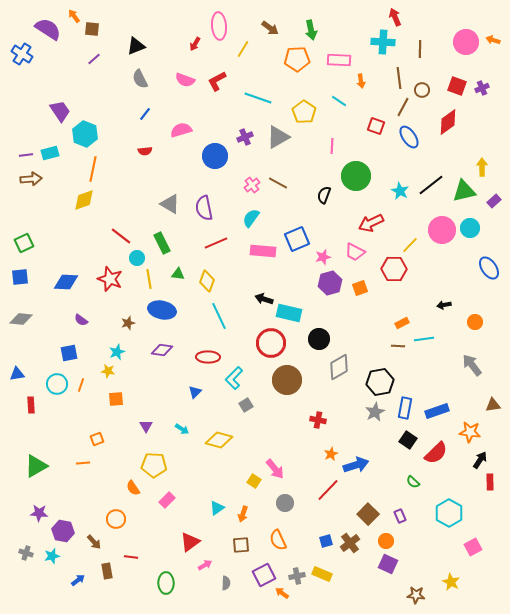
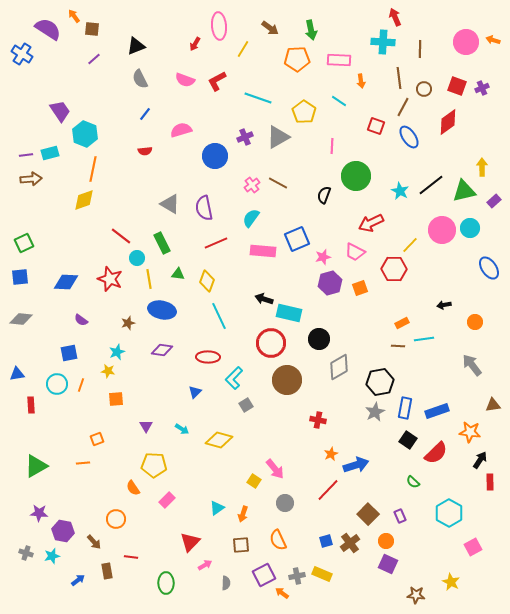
brown circle at (422, 90): moved 2 px right, 1 px up
red triangle at (190, 542): rotated 10 degrees counterclockwise
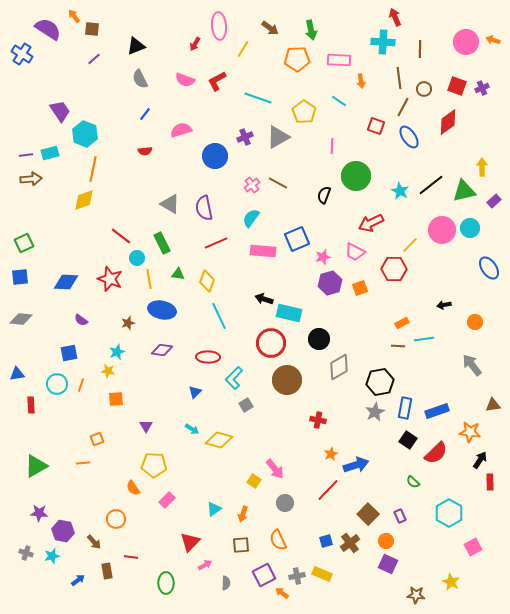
cyan arrow at (182, 429): moved 10 px right
cyan triangle at (217, 508): moved 3 px left, 1 px down
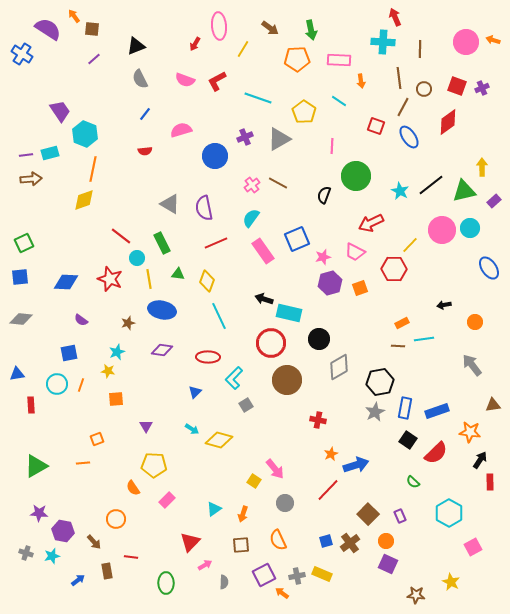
gray triangle at (278, 137): moved 1 px right, 2 px down
pink rectangle at (263, 251): rotated 50 degrees clockwise
gray semicircle at (226, 583): moved 2 px left, 1 px up
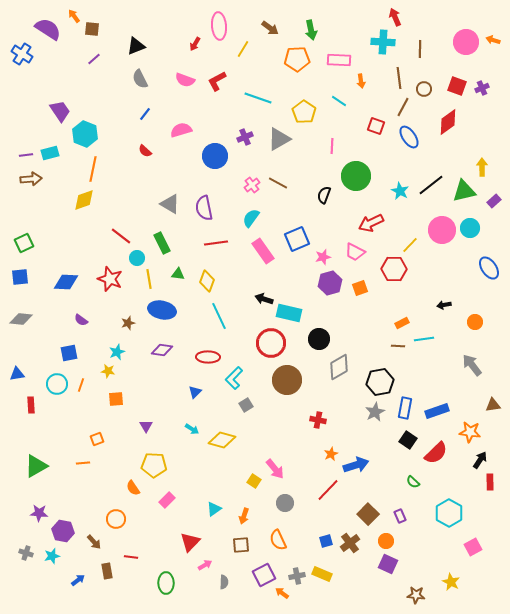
red semicircle at (145, 151): rotated 48 degrees clockwise
red line at (216, 243): rotated 15 degrees clockwise
yellow diamond at (219, 440): moved 3 px right
orange arrow at (243, 514): moved 1 px right, 2 px down
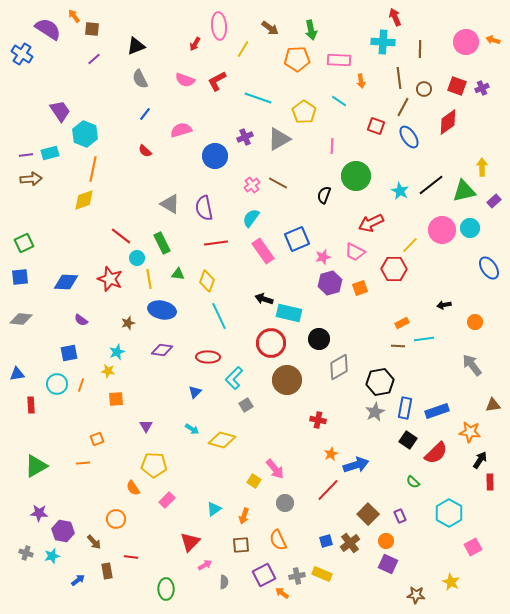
green ellipse at (166, 583): moved 6 px down
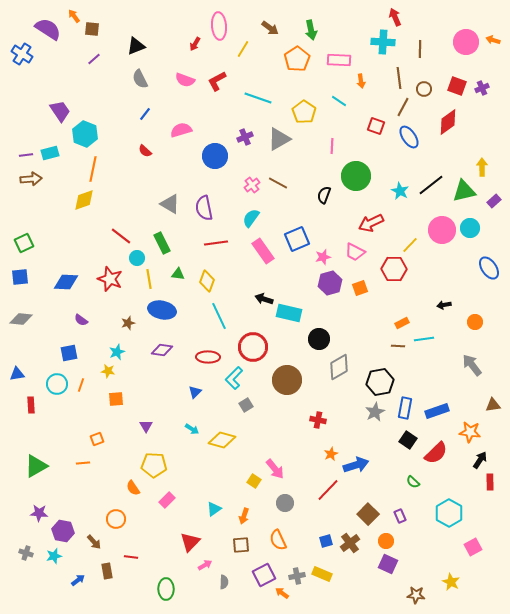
orange pentagon at (297, 59): rotated 30 degrees counterclockwise
red circle at (271, 343): moved 18 px left, 4 px down
cyan star at (52, 556): moved 2 px right
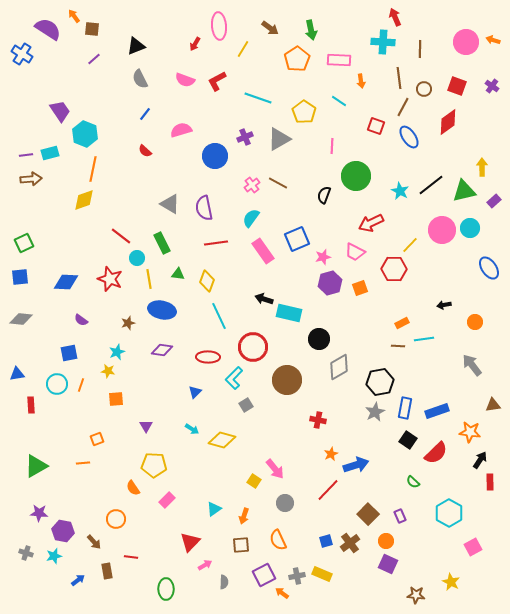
purple cross at (482, 88): moved 10 px right, 2 px up; rotated 32 degrees counterclockwise
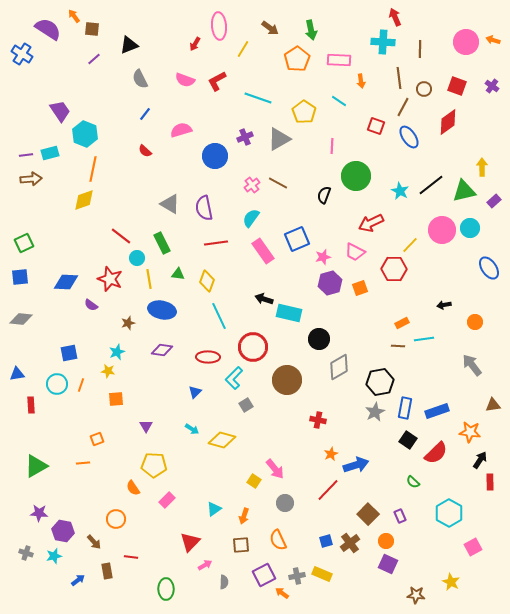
black triangle at (136, 46): moved 7 px left, 1 px up
purple semicircle at (81, 320): moved 10 px right, 15 px up
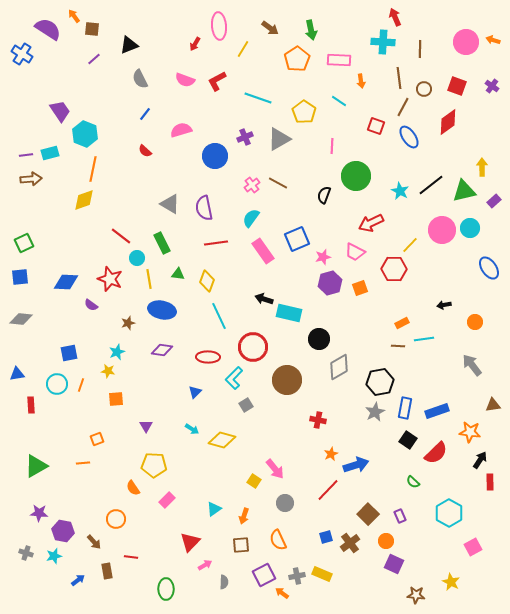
blue square at (326, 541): moved 4 px up
purple square at (388, 564): moved 6 px right
